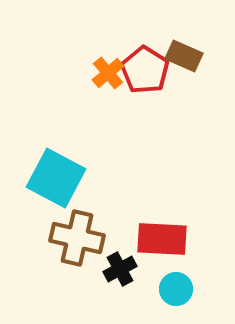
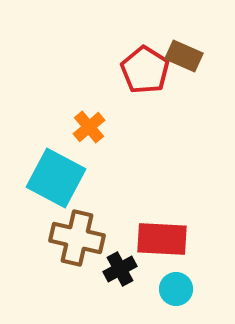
orange cross: moved 19 px left, 54 px down
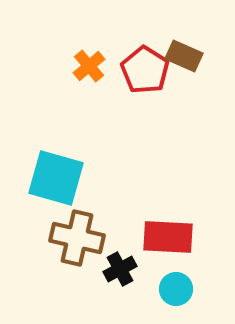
orange cross: moved 61 px up
cyan square: rotated 12 degrees counterclockwise
red rectangle: moved 6 px right, 2 px up
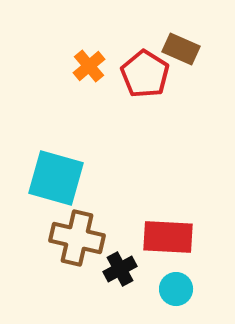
brown rectangle: moved 3 px left, 7 px up
red pentagon: moved 4 px down
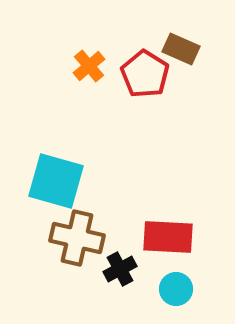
cyan square: moved 3 px down
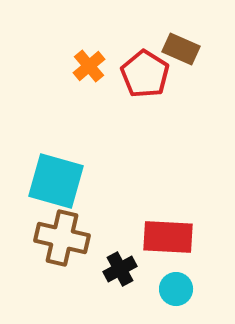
brown cross: moved 15 px left
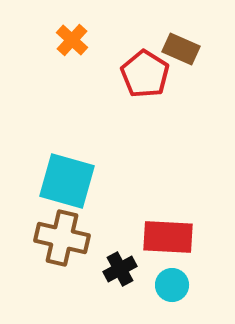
orange cross: moved 17 px left, 26 px up; rotated 8 degrees counterclockwise
cyan square: moved 11 px right
cyan circle: moved 4 px left, 4 px up
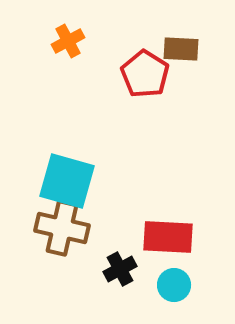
orange cross: moved 4 px left, 1 px down; rotated 20 degrees clockwise
brown rectangle: rotated 21 degrees counterclockwise
brown cross: moved 10 px up
cyan circle: moved 2 px right
